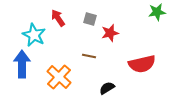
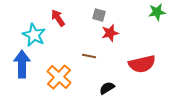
gray square: moved 9 px right, 4 px up
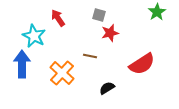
green star: rotated 24 degrees counterclockwise
cyan star: moved 1 px down
brown line: moved 1 px right
red semicircle: rotated 20 degrees counterclockwise
orange cross: moved 3 px right, 4 px up
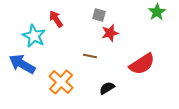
red arrow: moved 2 px left, 1 px down
blue arrow: rotated 60 degrees counterclockwise
orange cross: moved 1 px left, 9 px down
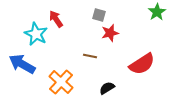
cyan star: moved 2 px right, 2 px up
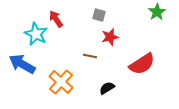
red star: moved 4 px down
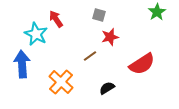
brown line: rotated 48 degrees counterclockwise
blue arrow: rotated 56 degrees clockwise
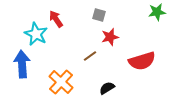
green star: rotated 24 degrees clockwise
red semicircle: moved 3 px up; rotated 16 degrees clockwise
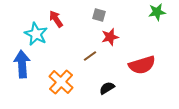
red semicircle: moved 4 px down
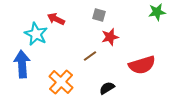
red arrow: rotated 30 degrees counterclockwise
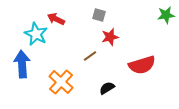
green star: moved 9 px right, 3 px down
